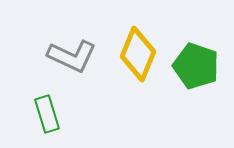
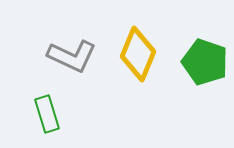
green pentagon: moved 9 px right, 4 px up
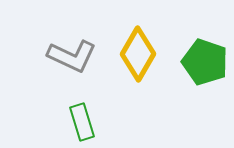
yellow diamond: rotated 8 degrees clockwise
green rectangle: moved 35 px right, 8 px down
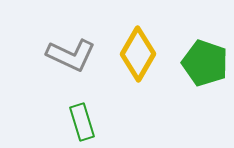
gray L-shape: moved 1 px left, 1 px up
green pentagon: moved 1 px down
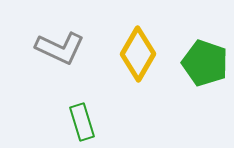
gray L-shape: moved 11 px left, 7 px up
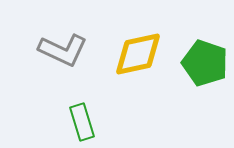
gray L-shape: moved 3 px right, 2 px down
yellow diamond: rotated 48 degrees clockwise
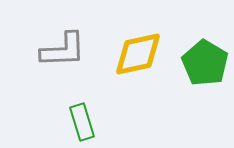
gray L-shape: rotated 27 degrees counterclockwise
green pentagon: rotated 12 degrees clockwise
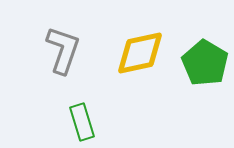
gray L-shape: rotated 69 degrees counterclockwise
yellow diamond: moved 2 px right, 1 px up
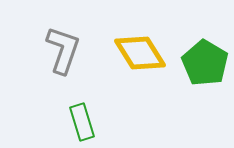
yellow diamond: rotated 70 degrees clockwise
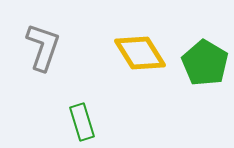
gray L-shape: moved 20 px left, 3 px up
